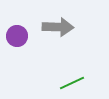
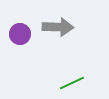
purple circle: moved 3 px right, 2 px up
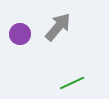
gray arrow: rotated 52 degrees counterclockwise
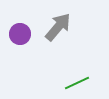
green line: moved 5 px right
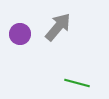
green line: rotated 40 degrees clockwise
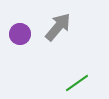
green line: rotated 50 degrees counterclockwise
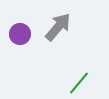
green line: moved 2 px right; rotated 15 degrees counterclockwise
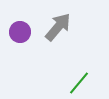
purple circle: moved 2 px up
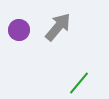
purple circle: moved 1 px left, 2 px up
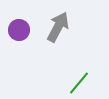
gray arrow: rotated 12 degrees counterclockwise
